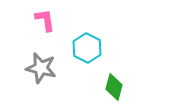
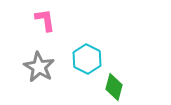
cyan hexagon: moved 11 px down
gray star: moved 2 px left, 1 px up; rotated 16 degrees clockwise
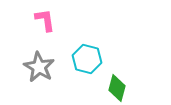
cyan hexagon: rotated 12 degrees counterclockwise
green diamond: moved 3 px right, 1 px down
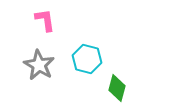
gray star: moved 2 px up
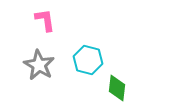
cyan hexagon: moved 1 px right, 1 px down
green diamond: rotated 8 degrees counterclockwise
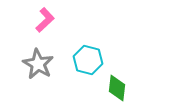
pink L-shape: rotated 55 degrees clockwise
gray star: moved 1 px left, 1 px up
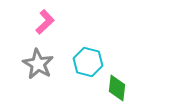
pink L-shape: moved 2 px down
cyan hexagon: moved 2 px down
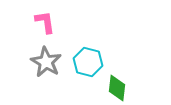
pink L-shape: rotated 55 degrees counterclockwise
gray star: moved 8 px right, 2 px up
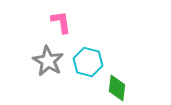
pink L-shape: moved 16 px right
gray star: moved 2 px right, 1 px up
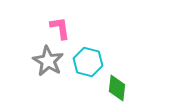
pink L-shape: moved 1 px left, 6 px down
